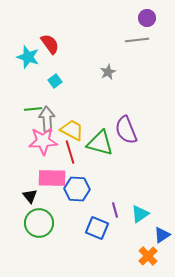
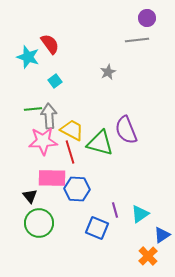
gray arrow: moved 2 px right, 3 px up
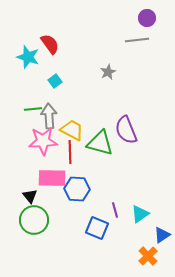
red line: rotated 15 degrees clockwise
green circle: moved 5 px left, 3 px up
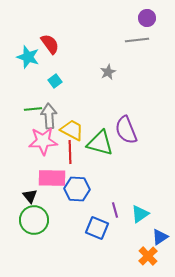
blue triangle: moved 2 px left, 2 px down
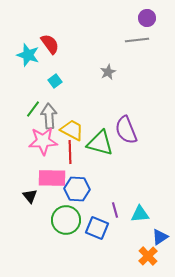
cyan star: moved 2 px up
green line: rotated 48 degrees counterclockwise
cyan triangle: rotated 30 degrees clockwise
green circle: moved 32 px right
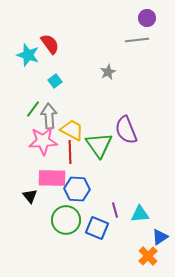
green triangle: moved 1 px left, 2 px down; rotated 40 degrees clockwise
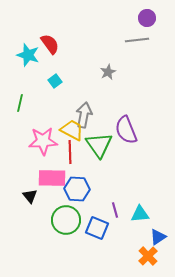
green line: moved 13 px left, 6 px up; rotated 24 degrees counterclockwise
gray arrow: moved 35 px right, 1 px up; rotated 15 degrees clockwise
blue triangle: moved 2 px left
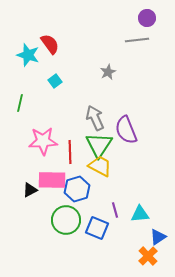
gray arrow: moved 11 px right, 3 px down; rotated 35 degrees counterclockwise
yellow trapezoid: moved 28 px right, 36 px down
green triangle: rotated 8 degrees clockwise
pink rectangle: moved 2 px down
blue hexagon: rotated 20 degrees counterclockwise
black triangle: moved 6 px up; rotated 42 degrees clockwise
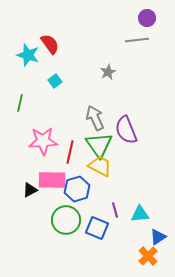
green triangle: rotated 8 degrees counterclockwise
red line: rotated 15 degrees clockwise
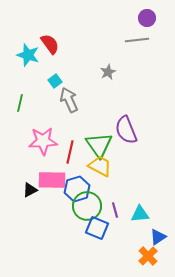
gray arrow: moved 26 px left, 18 px up
green circle: moved 21 px right, 14 px up
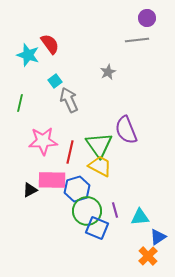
green circle: moved 5 px down
cyan triangle: moved 3 px down
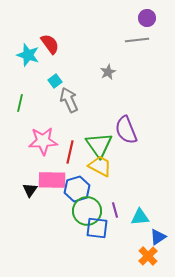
black triangle: rotated 28 degrees counterclockwise
blue square: rotated 15 degrees counterclockwise
